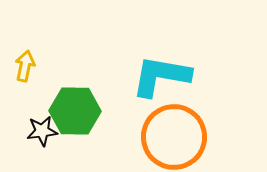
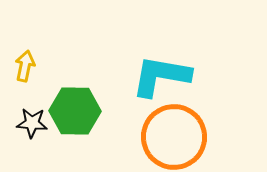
black star: moved 10 px left, 8 px up; rotated 12 degrees clockwise
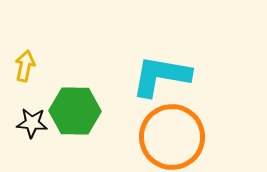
orange circle: moved 2 px left
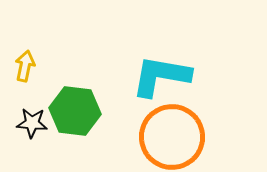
green hexagon: rotated 6 degrees clockwise
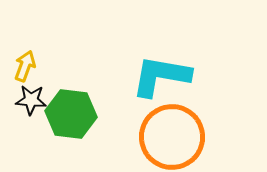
yellow arrow: rotated 8 degrees clockwise
green hexagon: moved 4 px left, 3 px down
black star: moved 1 px left, 23 px up
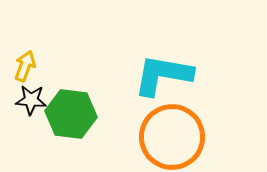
cyan L-shape: moved 2 px right, 1 px up
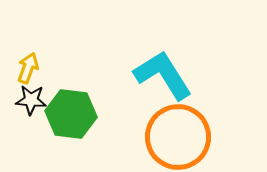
yellow arrow: moved 3 px right, 2 px down
cyan L-shape: rotated 48 degrees clockwise
orange circle: moved 6 px right
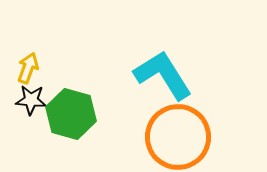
green hexagon: rotated 9 degrees clockwise
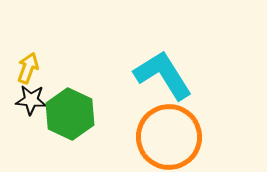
green hexagon: moved 1 px left; rotated 9 degrees clockwise
orange circle: moved 9 px left
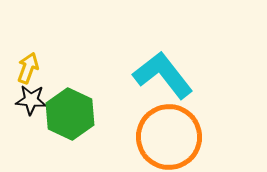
cyan L-shape: rotated 6 degrees counterclockwise
